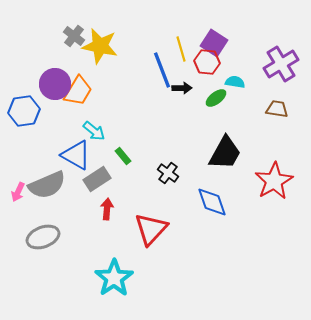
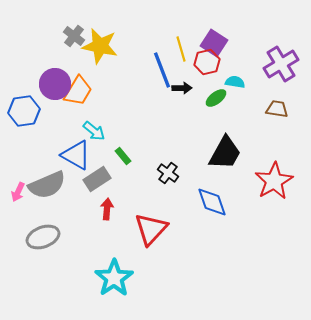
red hexagon: rotated 20 degrees counterclockwise
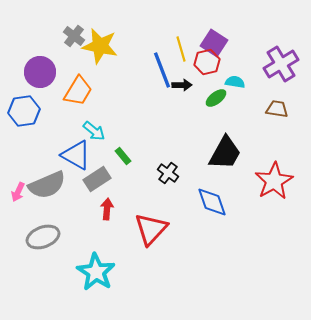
purple circle: moved 15 px left, 12 px up
black arrow: moved 3 px up
cyan star: moved 18 px left, 6 px up; rotated 6 degrees counterclockwise
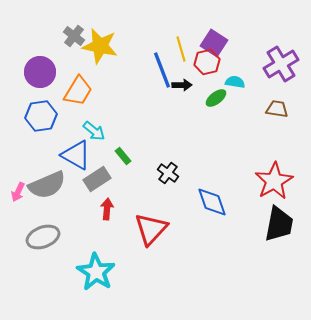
blue hexagon: moved 17 px right, 5 px down
black trapezoid: moved 54 px right, 71 px down; rotated 18 degrees counterclockwise
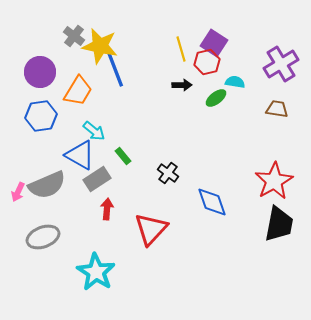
blue line: moved 47 px left, 1 px up
blue triangle: moved 4 px right
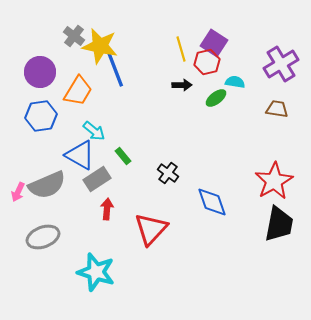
cyan star: rotated 15 degrees counterclockwise
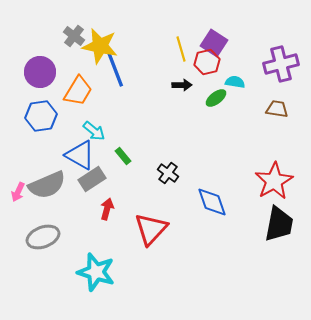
purple cross: rotated 16 degrees clockwise
gray rectangle: moved 5 px left
red arrow: rotated 10 degrees clockwise
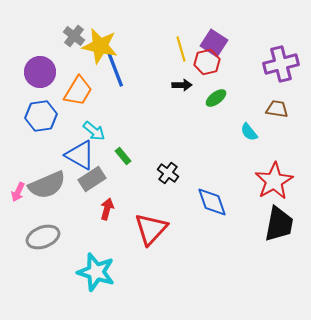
cyan semicircle: moved 14 px right, 50 px down; rotated 138 degrees counterclockwise
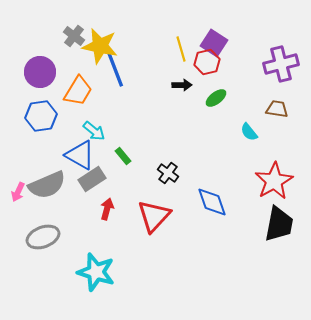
red triangle: moved 3 px right, 13 px up
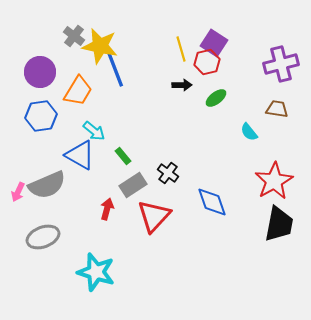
gray rectangle: moved 41 px right, 6 px down
